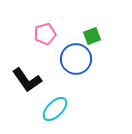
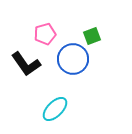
blue circle: moved 3 px left
black L-shape: moved 1 px left, 16 px up
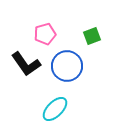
blue circle: moved 6 px left, 7 px down
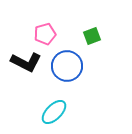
black L-shape: moved 2 px up; rotated 28 degrees counterclockwise
cyan ellipse: moved 1 px left, 3 px down
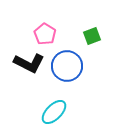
pink pentagon: rotated 25 degrees counterclockwise
black L-shape: moved 3 px right, 1 px down
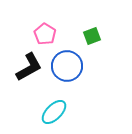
black L-shape: moved 4 px down; rotated 56 degrees counterclockwise
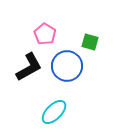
green square: moved 2 px left, 6 px down; rotated 36 degrees clockwise
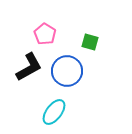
blue circle: moved 5 px down
cyan ellipse: rotated 8 degrees counterclockwise
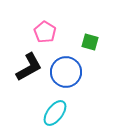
pink pentagon: moved 2 px up
blue circle: moved 1 px left, 1 px down
cyan ellipse: moved 1 px right, 1 px down
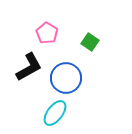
pink pentagon: moved 2 px right, 1 px down
green square: rotated 18 degrees clockwise
blue circle: moved 6 px down
